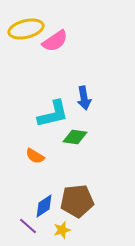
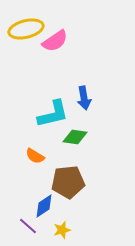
brown pentagon: moved 9 px left, 19 px up
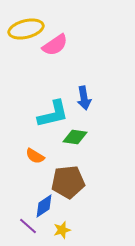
pink semicircle: moved 4 px down
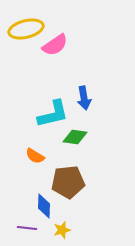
blue diamond: rotated 55 degrees counterclockwise
purple line: moved 1 px left, 2 px down; rotated 36 degrees counterclockwise
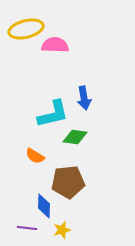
pink semicircle: rotated 144 degrees counterclockwise
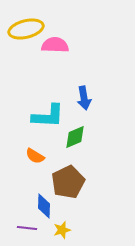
cyan L-shape: moved 5 px left, 2 px down; rotated 16 degrees clockwise
green diamond: rotated 30 degrees counterclockwise
brown pentagon: rotated 20 degrees counterclockwise
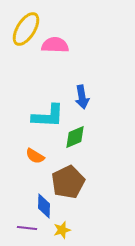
yellow ellipse: rotated 44 degrees counterclockwise
blue arrow: moved 2 px left, 1 px up
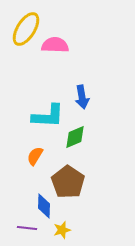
orange semicircle: rotated 90 degrees clockwise
brown pentagon: rotated 12 degrees counterclockwise
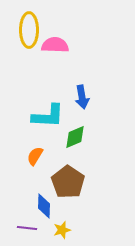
yellow ellipse: moved 3 px right, 1 px down; rotated 32 degrees counterclockwise
